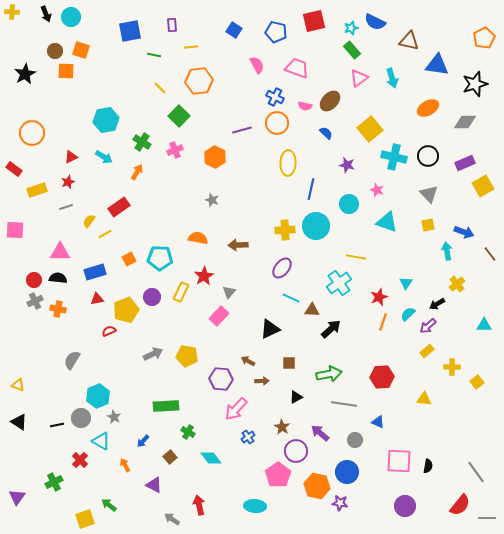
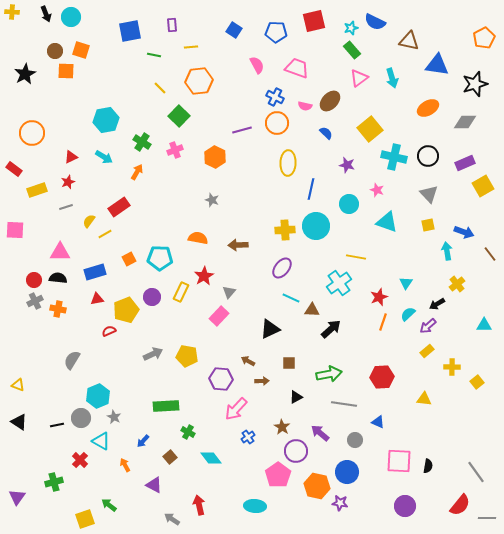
blue pentagon at (276, 32): rotated 10 degrees counterclockwise
green cross at (54, 482): rotated 12 degrees clockwise
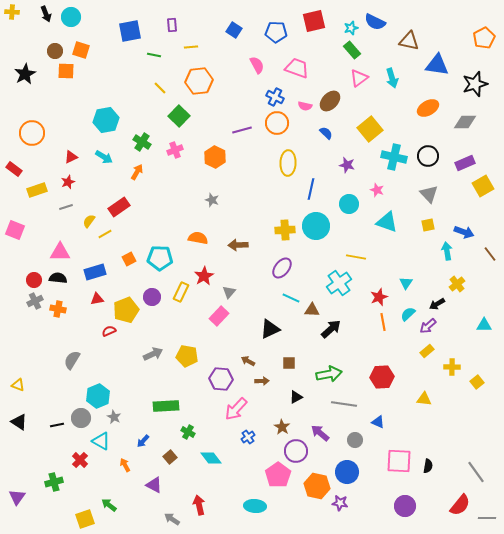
pink square at (15, 230): rotated 18 degrees clockwise
orange line at (383, 322): rotated 30 degrees counterclockwise
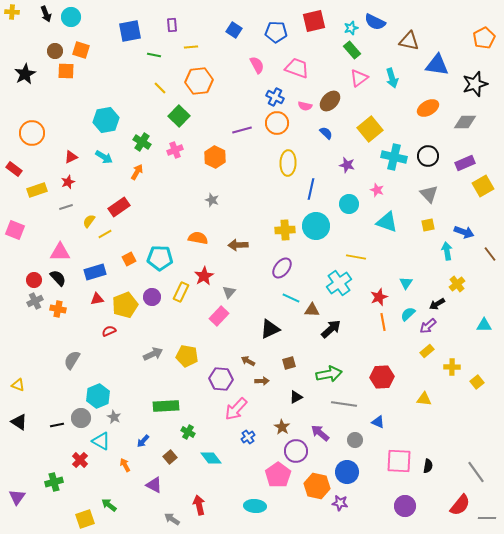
black semicircle at (58, 278): rotated 42 degrees clockwise
yellow pentagon at (126, 310): moved 1 px left, 5 px up
brown square at (289, 363): rotated 16 degrees counterclockwise
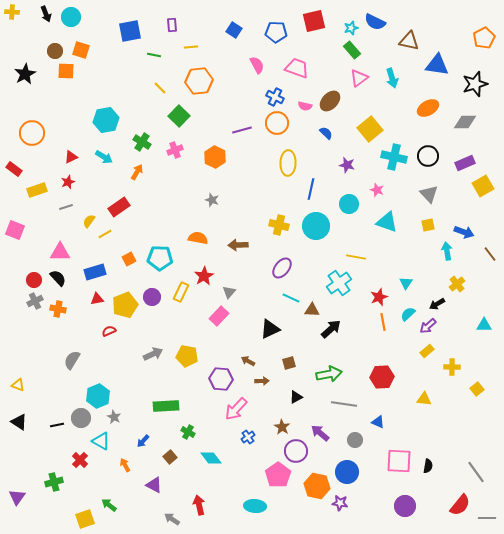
yellow cross at (285, 230): moved 6 px left, 5 px up; rotated 18 degrees clockwise
yellow square at (477, 382): moved 7 px down
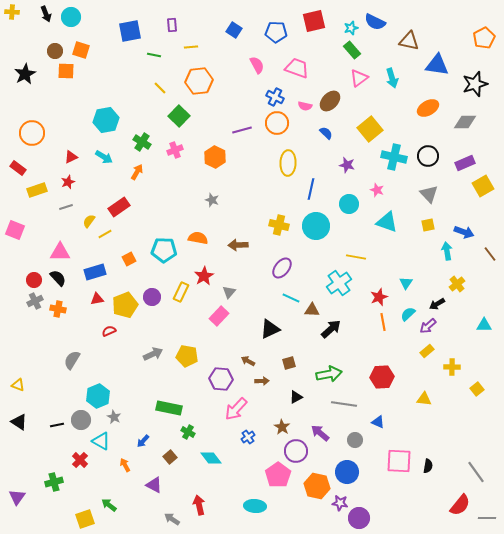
red rectangle at (14, 169): moved 4 px right, 1 px up
cyan pentagon at (160, 258): moved 4 px right, 8 px up
green rectangle at (166, 406): moved 3 px right, 2 px down; rotated 15 degrees clockwise
gray circle at (81, 418): moved 2 px down
purple circle at (405, 506): moved 46 px left, 12 px down
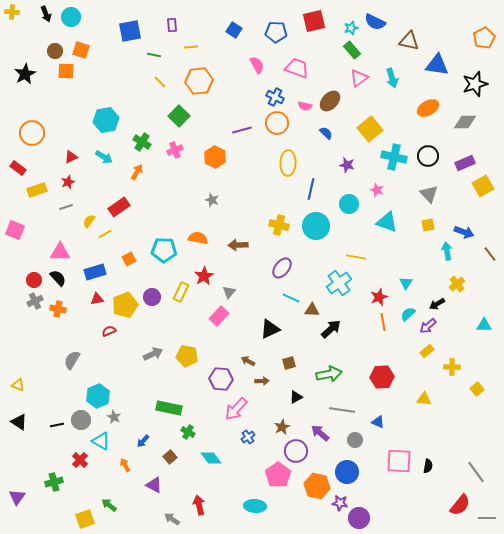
yellow line at (160, 88): moved 6 px up
gray line at (344, 404): moved 2 px left, 6 px down
brown star at (282, 427): rotated 14 degrees clockwise
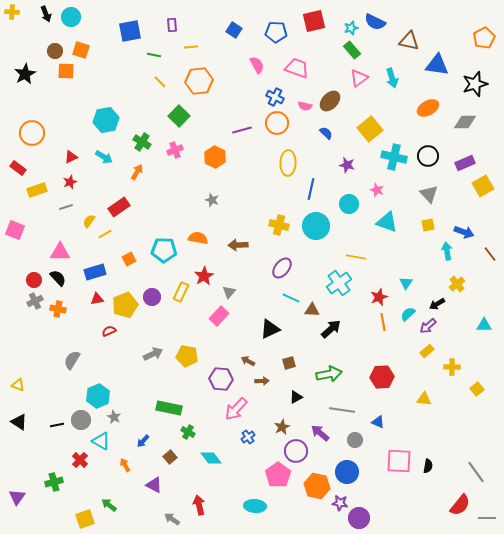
red star at (68, 182): moved 2 px right
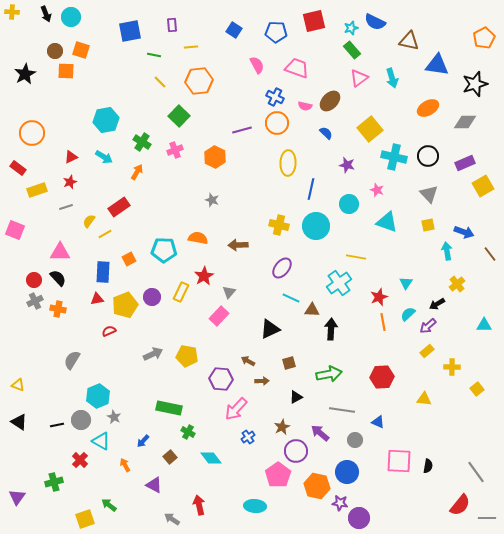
blue rectangle at (95, 272): moved 8 px right; rotated 70 degrees counterclockwise
black arrow at (331, 329): rotated 45 degrees counterclockwise
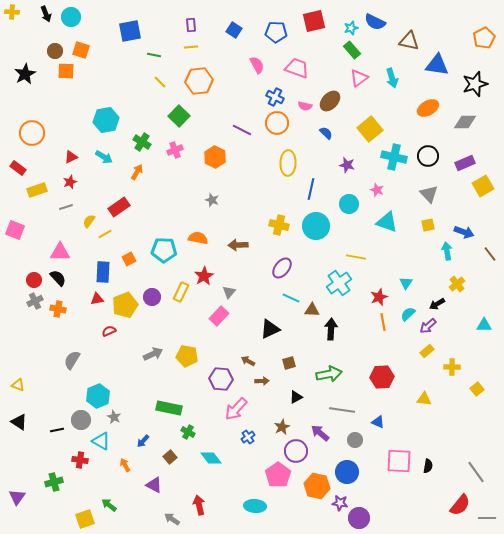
purple rectangle at (172, 25): moved 19 px right
purple line at (242, 130): rotated 42 degrees clockwise
black line at (57, 425): moved 5 px down
red cross at (80, 460): rotated 35 degrees counterclockwise
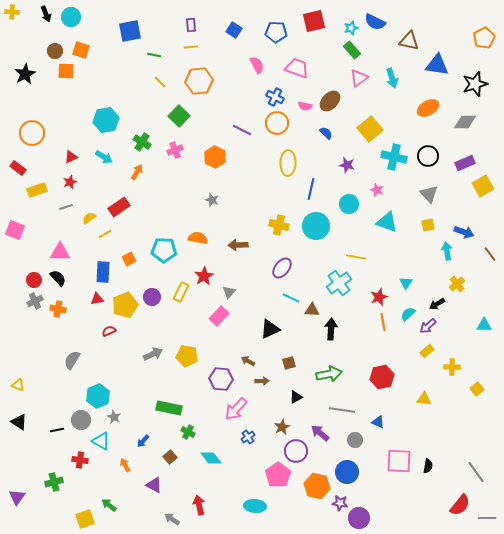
yellow semicircle at (89, 221): moved 3 px up; rotated 16 degrees clockwise
red hexagon at (382, 377): rotated 10 degrees counterclockwise
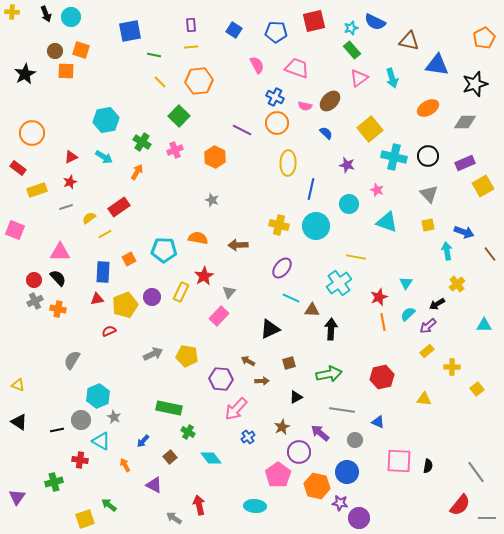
purple circle at (296, 451): moved 3 px right, 1 px down
gray arrow at (172, 519): moved 2 px right, 1 px up
